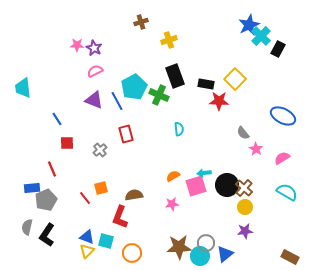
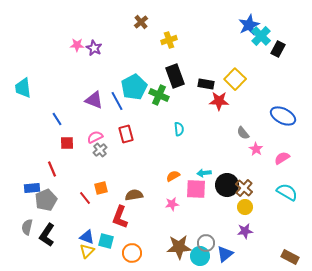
brown cross at (141, 22): rotated 24 degrees counterclockwise
pink semicircle at (95, 71): moved 66 px down
pink square at (196, 186): moved 3 px down; rotated 20 degrees clockwise
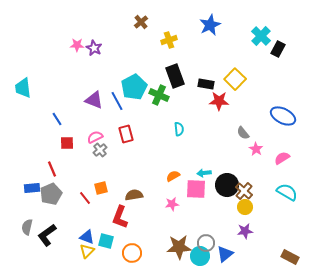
blue star at (249, 25): moved 39 px left
brown cross at (244, 188): moved 3 px down
gray pentagon at (46, 200): moved 5 px right, 6 px up
black L-shape at (47, 235): rotated 20 degrees clockwise
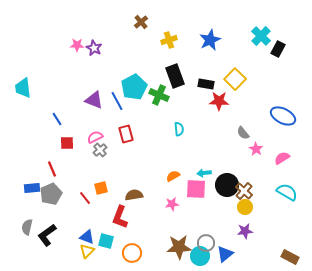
blue star at (210, 25): moved 15 px down
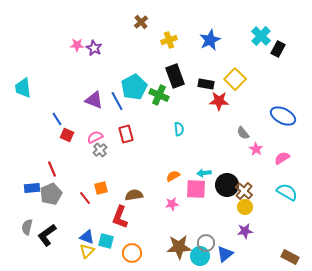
red square at (67, 143): moved 8 px up; rotated 24 degrees clockwise
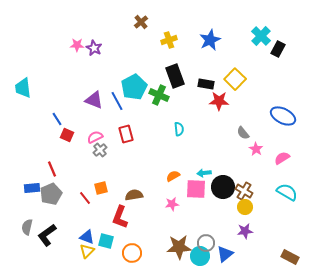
black circle at (227, 185): moved 4 px left, 2 px down
brown cross at (244, 191): rotated 12 degrees counterclockwise
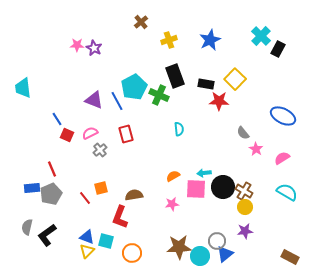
pink semicircle at (95, 137): moved 5 px left, 4 px up
gray circle at (206, 243): moved 11 px right, 2 px up
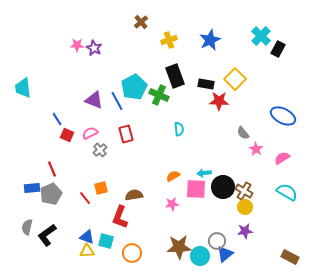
yellow triangle at (87, 251): rotated 42 degrees clockwise
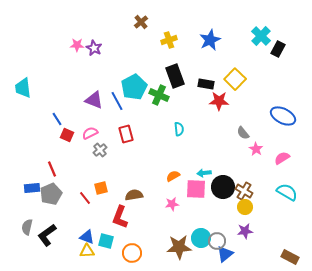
cyan circle at (200, 256): moved 1 px right, 18 px up
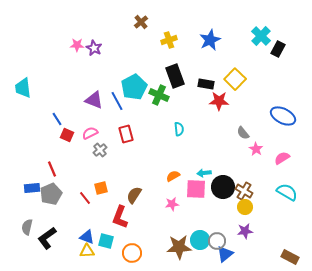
brown semicircle at (134, 195): rotated 48 degrees counterclockwise
black L-shape at (47, 235): moved 3 px down
cyan circle at (201, 238): moved 1 px left, 2 px down
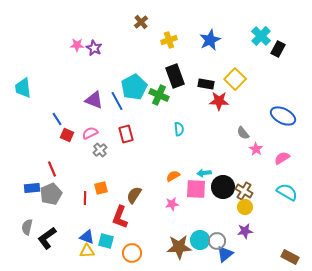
red line at (85, 198): rotated 40 degrees clockwise
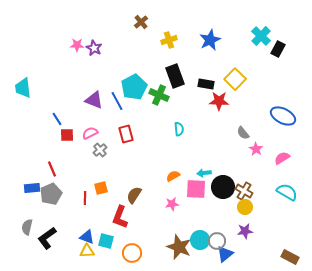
red square at (67, 135): rotated 24 degrees counterclockwise
brown star at (179, 247): rotated 25 degrees clockwise
